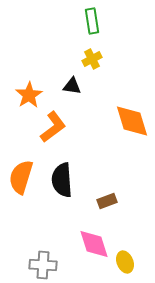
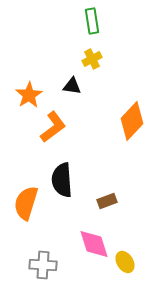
orange diamond: rotated 60 degrees clockwise
orange semicircle: moved 5 px right, 26 px down
yellow ellipse: rotated 10 degrees counterclockwise
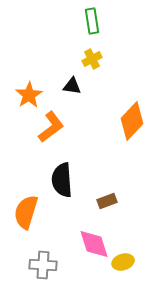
orange L-shape: moved 2 px left
orange semicircle: moved 9 px down
yellow ellipse: moved 2 px left; rotated 75 degrees counterclockwise
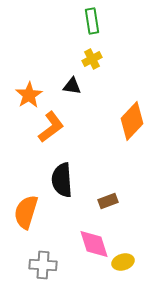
brown rectangle: moved 1 px right
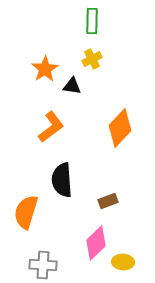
green rectangle: rotated 10 degrees clockwise
orange star: moved 16 px right, 26 px up
orange diamond: moved 12 px left, 7 px down
pink diamond: moved 2 px right, 1 px up; rotated 64 degrees clockwise
yellow ellipse: rotated 20 degrees clockwise
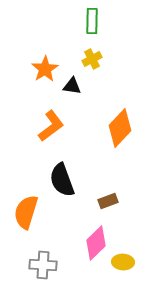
orange L-shape: moved 1 px up
black semicircle: rotated 16 degrees counterclockwise
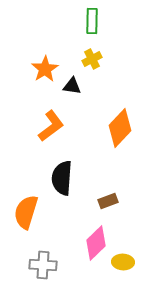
black semicircle: moved 2 px up; rotated 24 degrees clockwise
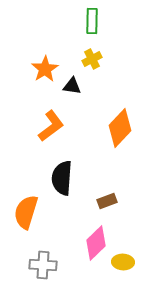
brown rectangle: moved 1 px left
